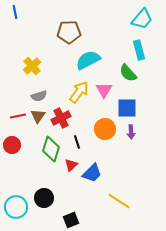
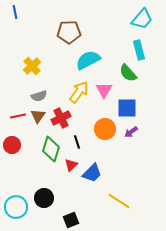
purple arrow: rotated 56 degrees clockwise
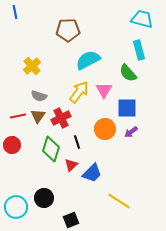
cyan trapezoid: rotated 115 degrees counterclockwise
brown pentagon: moved 1 px left, 2 px up
gray semicircle: rotated 35 degrees clockwise
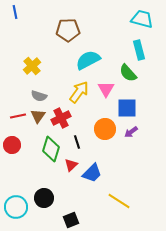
pink triangle: moved 2 px right, 1 px up
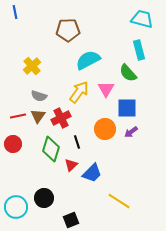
red circle: moved 1 px right, 1 px up
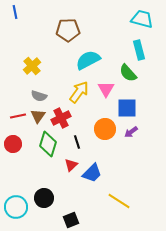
green diamond: moved 3 px left, 5 px up
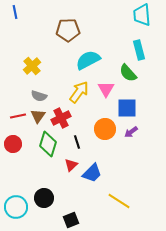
cyan trapezoid: moved 4 px up; rotated 110 degrees counterclockwise
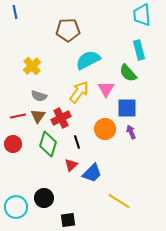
purple arrow: rotated 104 degrees clockwise
black square: moved 3 px left; rotated 14 degrees clockwise
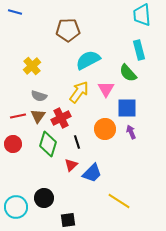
blue line: rotated 64 degrees counterclockwise
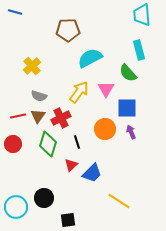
cyan semicircle: moved 2 px right, 2 px up
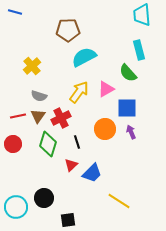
cyan semicircle: moved 6 px left, 1 px up
pink triangle: rotated 30 degrees clockwise
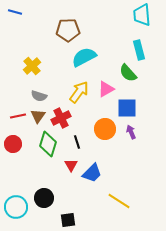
red triangle: rotated 16 degrees counterclockwise
